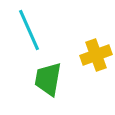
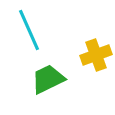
green trapezoid: rotated 54 degrees clockwise
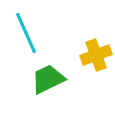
cyan line: moved 3 px left, 3 px down
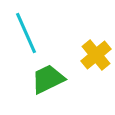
yellow cross: rotated 20 degrees counterclockwise
